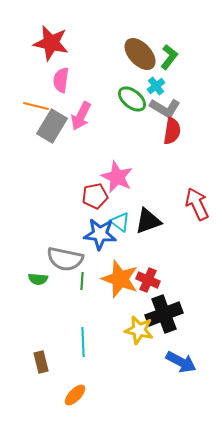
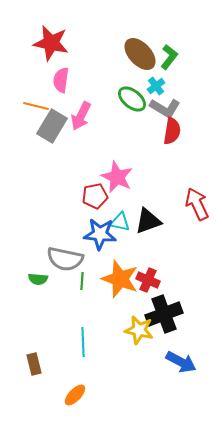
cyan triangle: rotated 25 degrees counterclockwise
brown rectangle: moved 7 px left, 2 px down
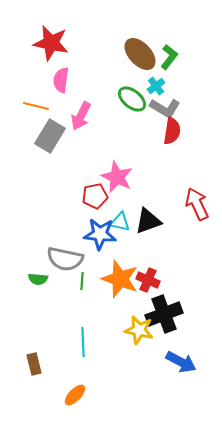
gray rectangle: moved 2 px left, 10 px down
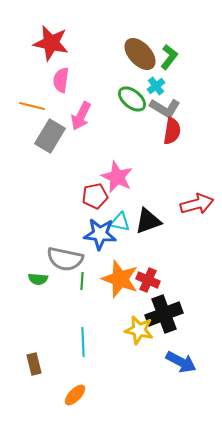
orange line: moved 4 px left
red arrow: rotated 100 degrees clockwise
